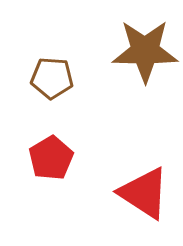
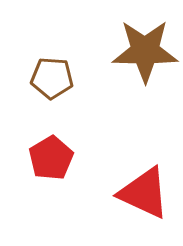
red triangle: rotated 8 degrees counterclockwise
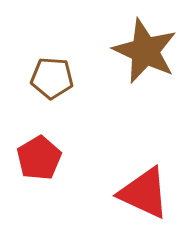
brown star: rotated 24 degrees clockwise
red pentagon: moved 12 px left
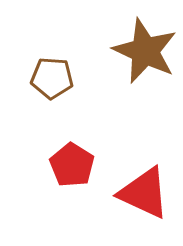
red pentagon: moved 33 px right, 7 px down; rotated 9 degrees counterclockwise
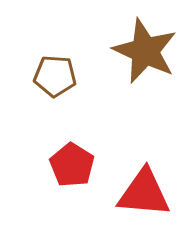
brown pentagon: moved 3 px right, 2 px up
red triangle: rotated 20 degrees counterclockwise
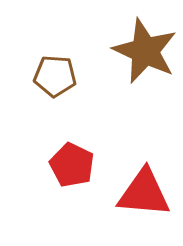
red pentagon: rotated 6 degrees counterclockwise
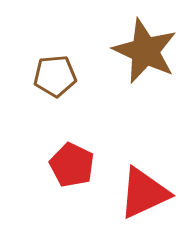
brown pentagon: rotated 9 degrees counterclockwise
red triangle: rotated 30 degrees counterclockwise
